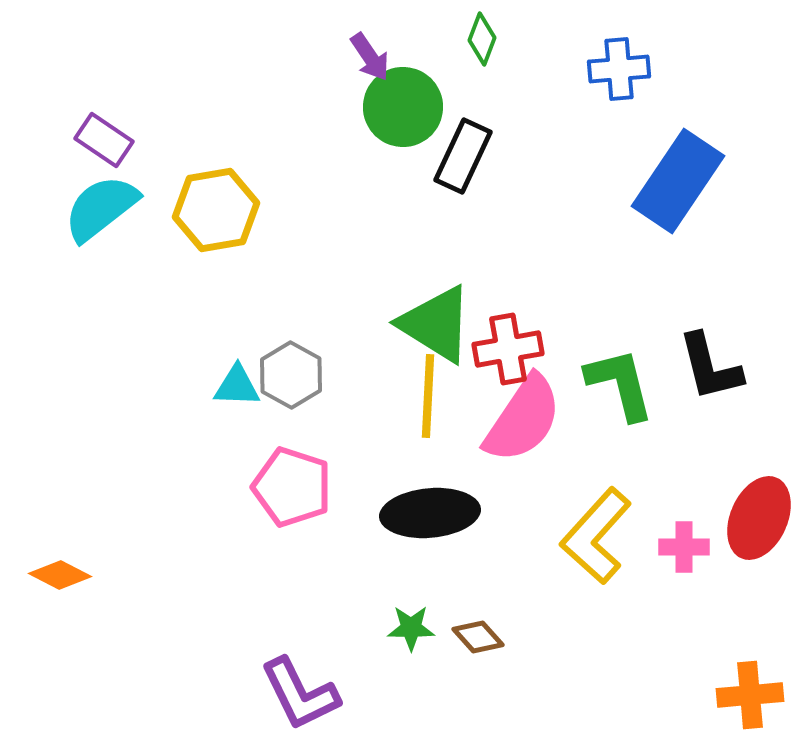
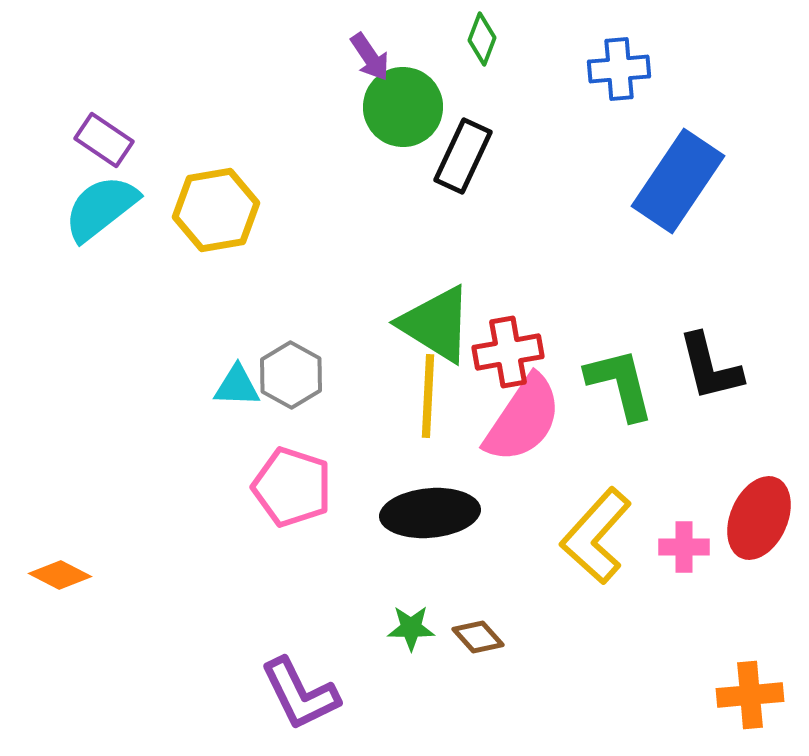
red cross: moved 3 px down
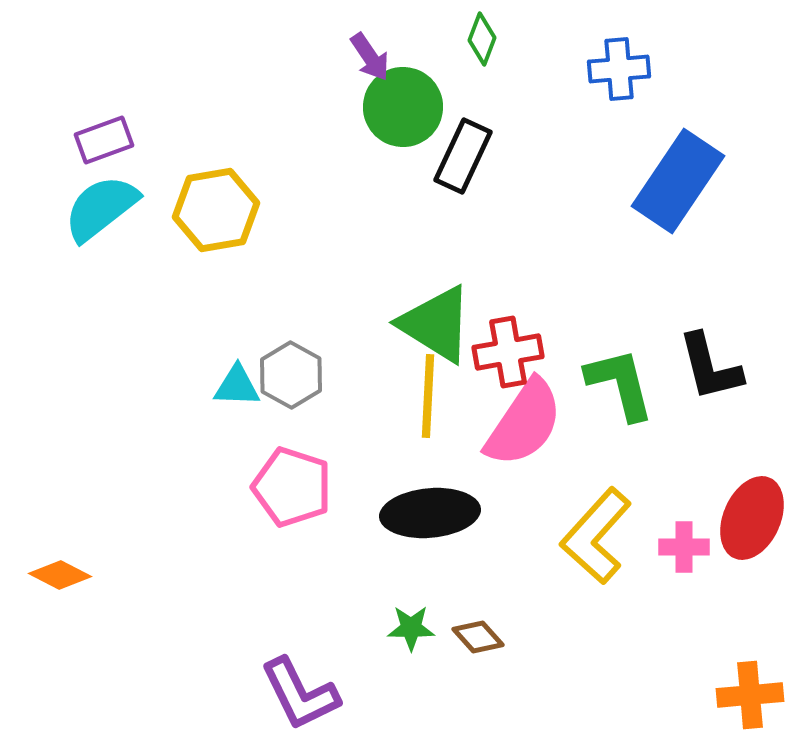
purple rectangle: rotated 54 degrees counterclockwise
pink semicircle: moved 1 px right, 4 px down
red ellipse: moved 7 px left
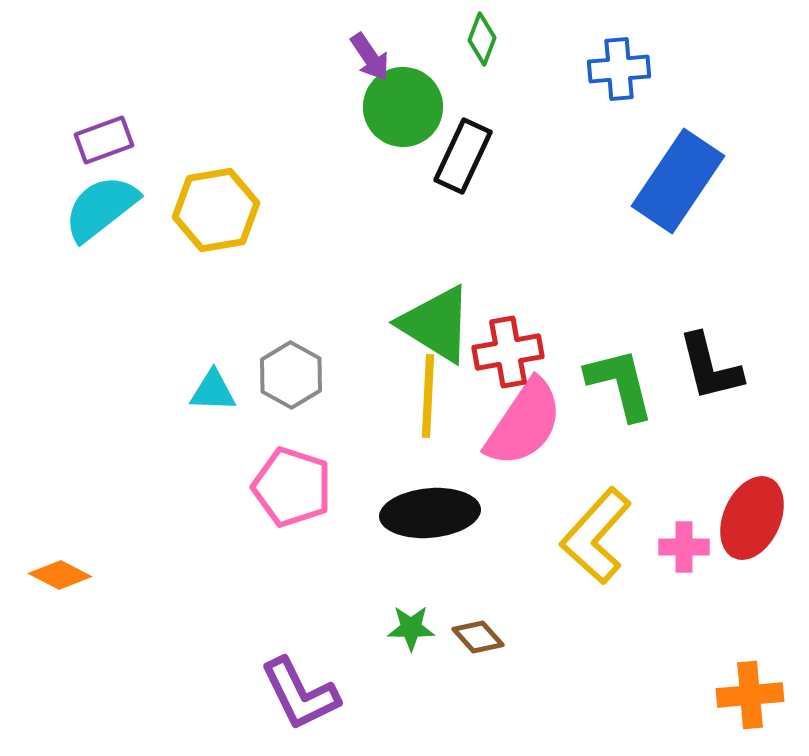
cyan triangle: moved 24 px left, 5 px down
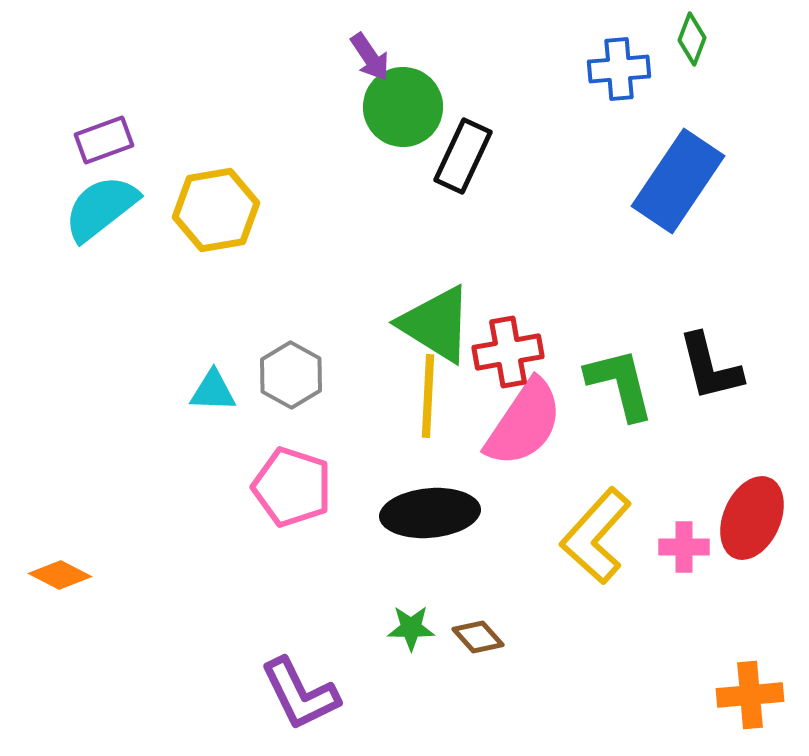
green diamond: moved 210 px right
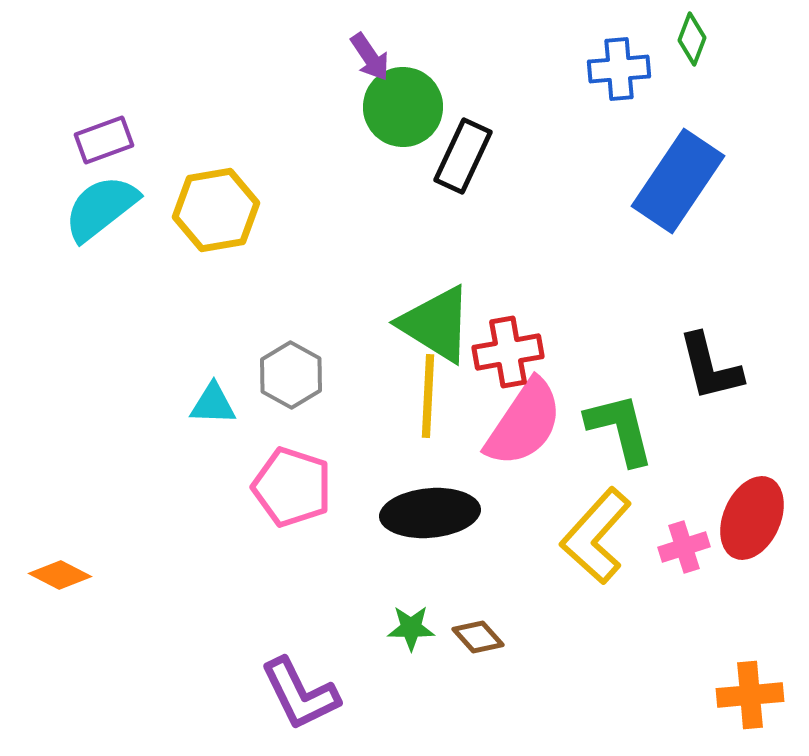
green L-shape: moved 45 px down
cyan triangle: moved 13 px down
pink cross: rotated 18 degrees counterclockwise
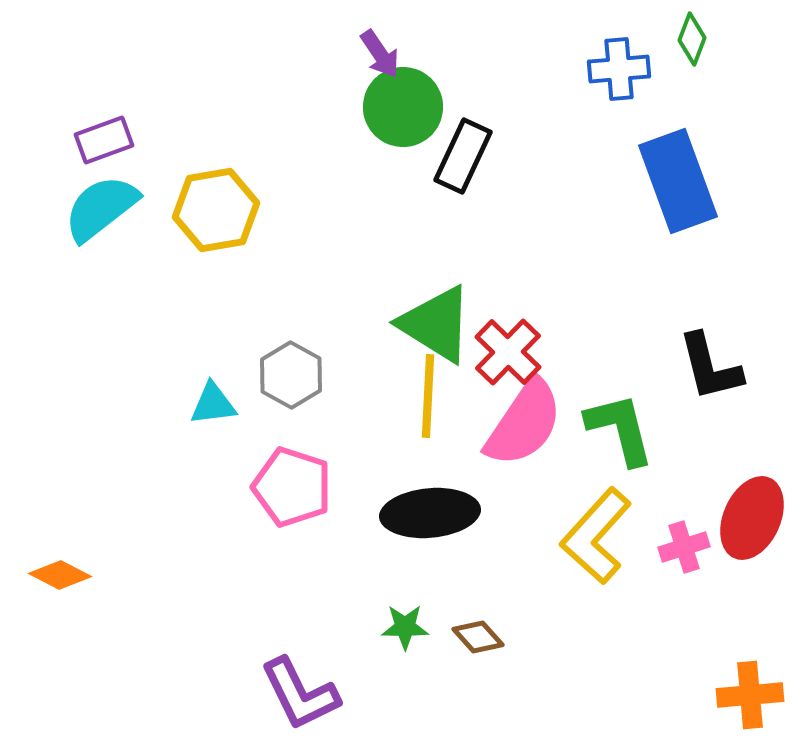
purple arrow: moved 10 px right, 3 px up
blue rectangle: rotated 54 degrees counterclockwise
red cross: rotated 36 degrees counterclockwise
cyan triangle: rotated 9 degrees counterclockwise
green star: moved 6 px left, 1 px up
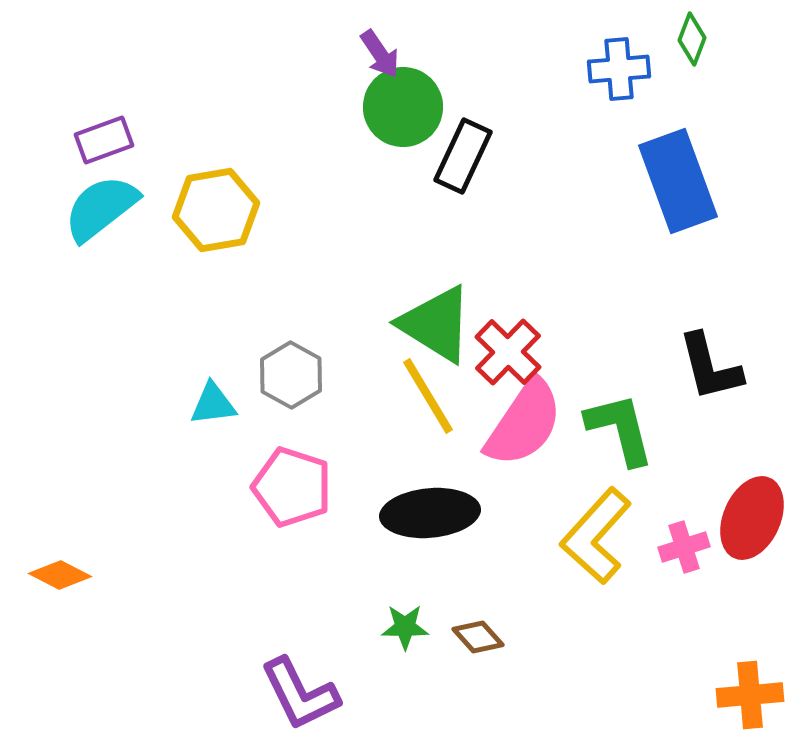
yellow line: rotated 34 degrees counterclockwise
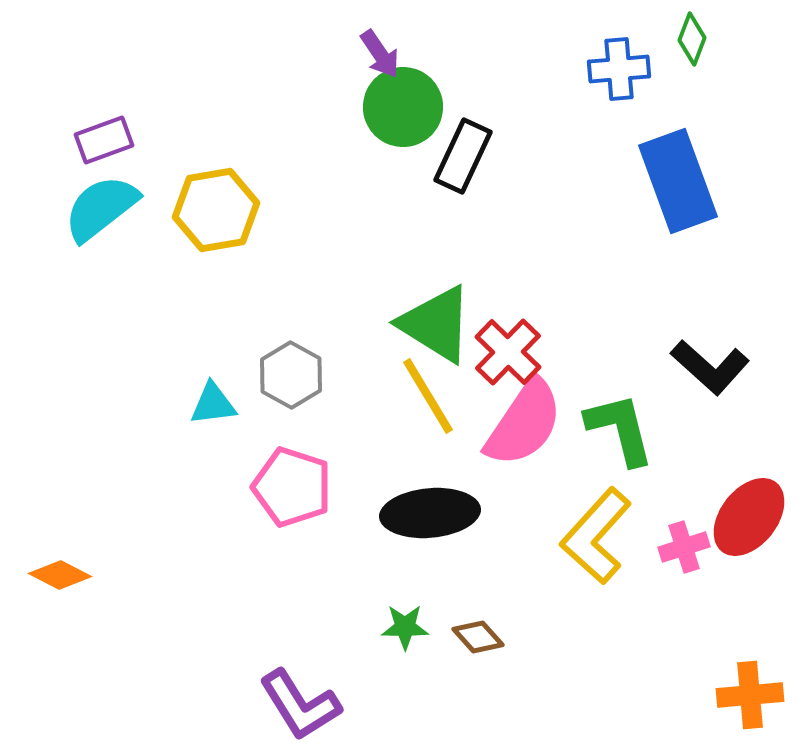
black L-shape: rotated 34 degrees counterclockwise
red ellipse: moved 3 px left, 1 px up; rotated 14 degrees clockwise
purple L-shape: moved 11 px down; rotated 6 degrees counterclockwise
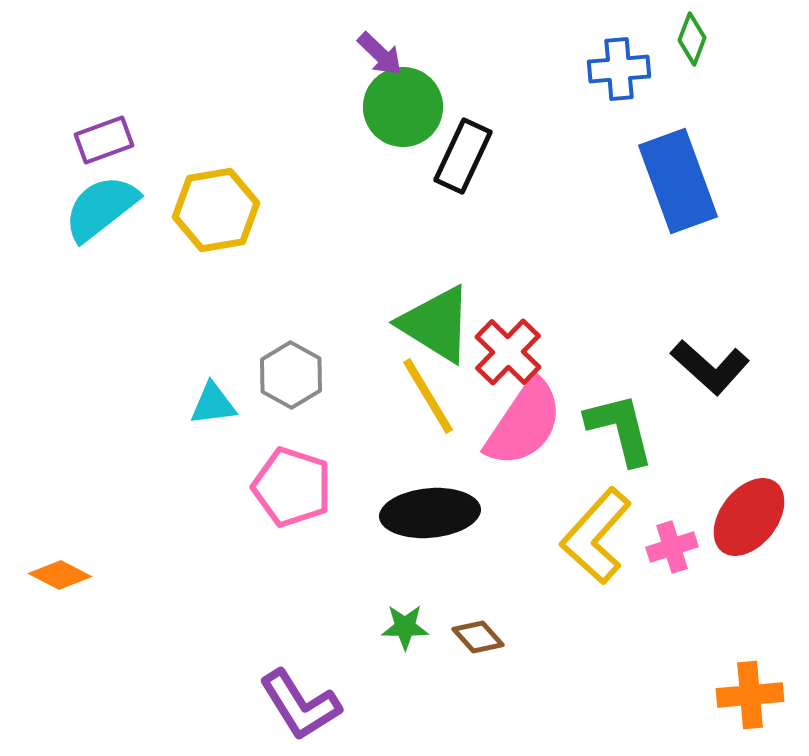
purple arrow: rotated 12 degrees counterclockwise
pink cross: moved 12 px left
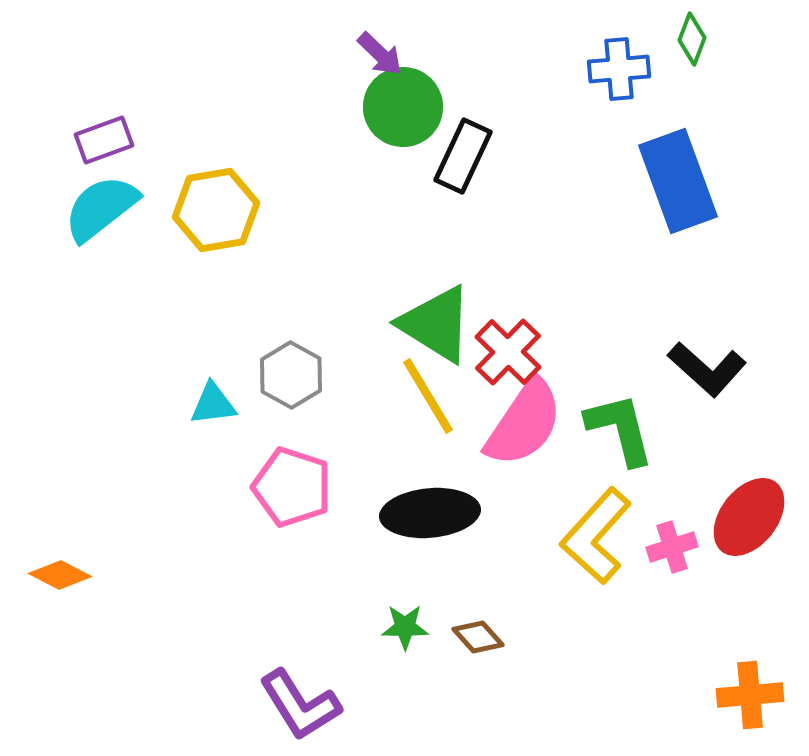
black L-shape: moved 3 px left, 2 px down
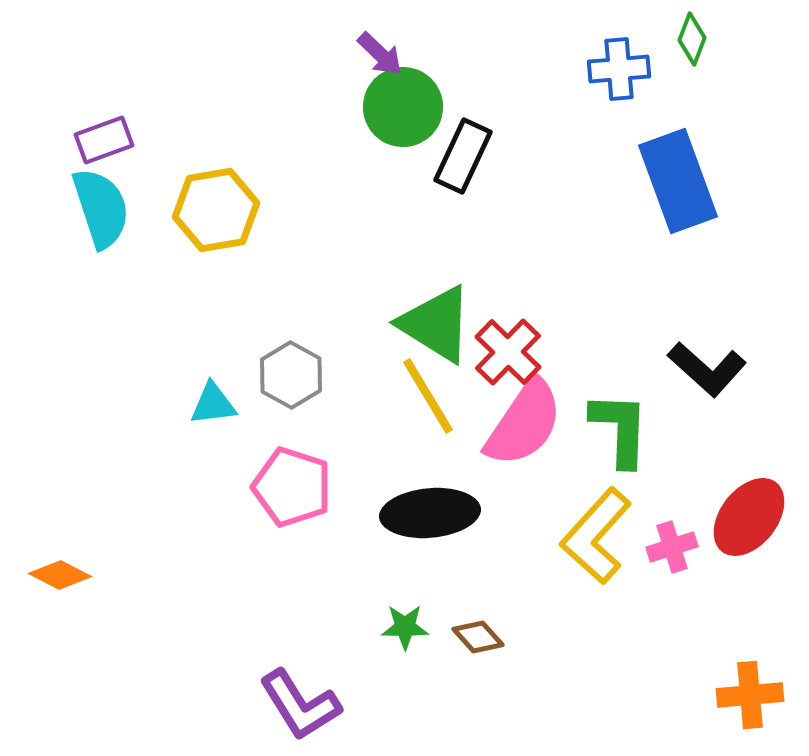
cyan semicircle: rotated 110 degrees clockwise
green L-shape: rotated 16 degrees clockwise
